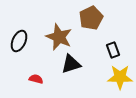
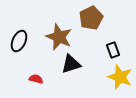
yellow star: rotated 20 degrees clockwise
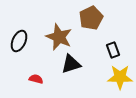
yellow star: rotated 20 degrees counterclockwise
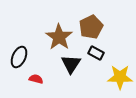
brown pentagon: moved 9 px down
brown star: rotated 12 degrees clockwise
black ellipse: moved 16 px down
black rectangle: moved 17 px left, 3 px down; rotated 42 degrees counterclockwise
black triangle: rotated 40 degrees counterclockwise
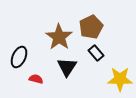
black rectangle: rotated 21 degrees clockwise
black triangle: moved 4 px left, 3 px down
yellow star: moved 2 px down
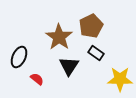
brown pentagon: moved 1 px up
black rectangle: rotated 14 degrees counterclockwise
black triangle: moved 2 px right, 1 px up
red semicircle: moved 1 px right; rotated 24 degrees clockwise
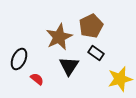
brown star: rotated 12 degrees clockwise
black ellipse: moved 2 px down
yellow star: rotated 15 degrees counterclockwise
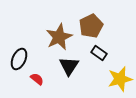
black rectangle: moved 3 px right
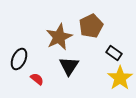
black rectangle: moved 15 px right
yellow star: moved 1 px up; rotated 20 degrees counterclockwise
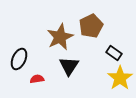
brown star: moved 1 px right
red semicircle: rotated 48 degrees counterclockwise
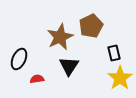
black rectangle: rotated 42 degrees clockwise
